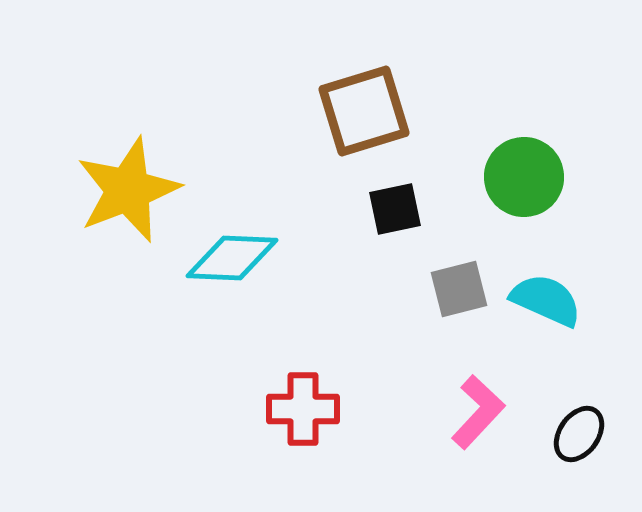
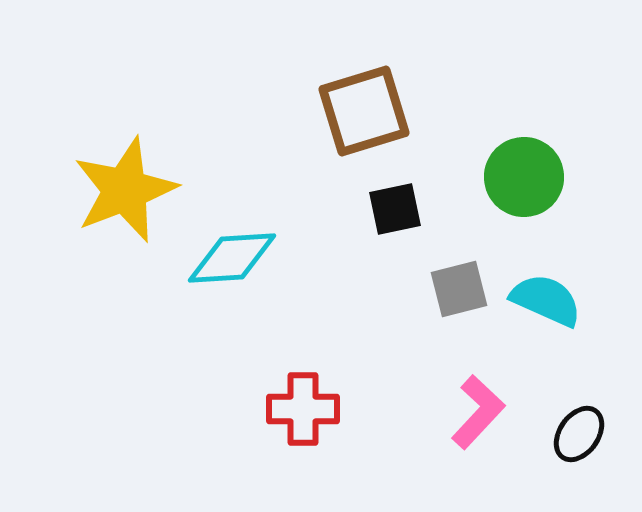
yellow star: moved 3 px left
cyan diamond: rotated 6 degrees counterclockwise
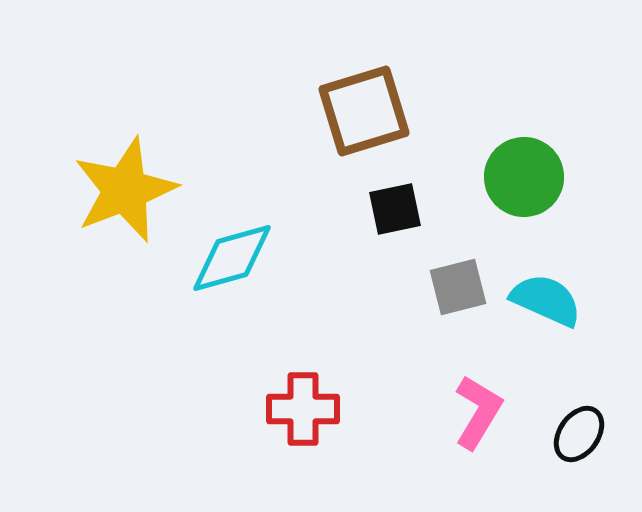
cyan diamond: rotated 12 degrees counterclockwise
gray square: moved 1 px left, 2 px up
pink L-shape: rotated 12 degrees counterclockwise
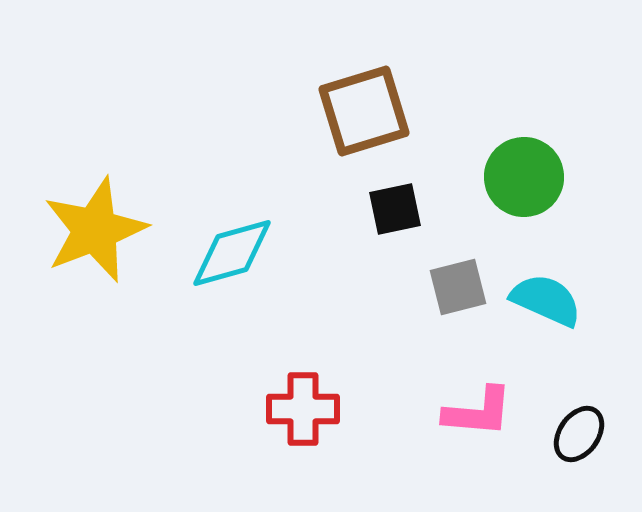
yellow star: moved 30 px left, 40 px down
cyan diamond: moved 5 px up
pink L-shape: rotated 64 degrees clockwise
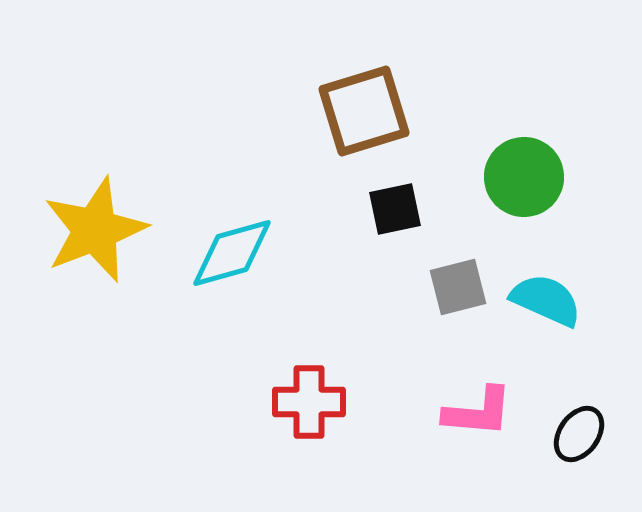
red cross: moved 6 px right, 7 px up
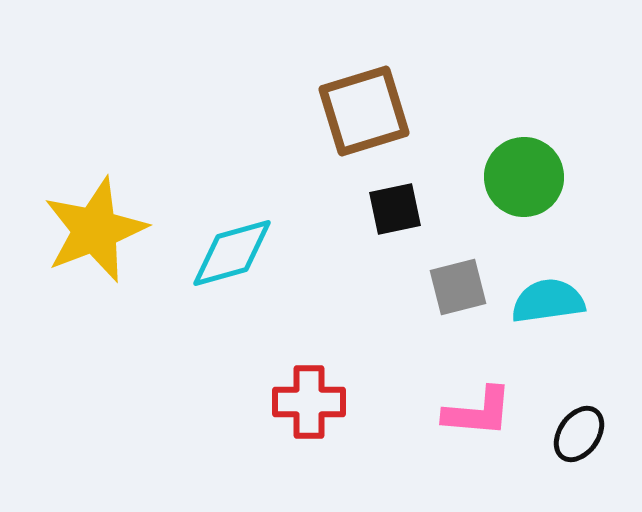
cyan semicircle: moved 2 px right, 1 px down; rotated 32 degrees counterclockwise
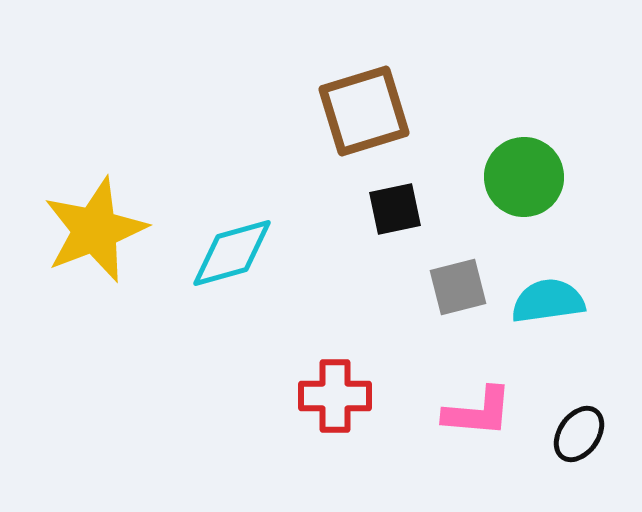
red cross: moved 26 px right, 6 px up
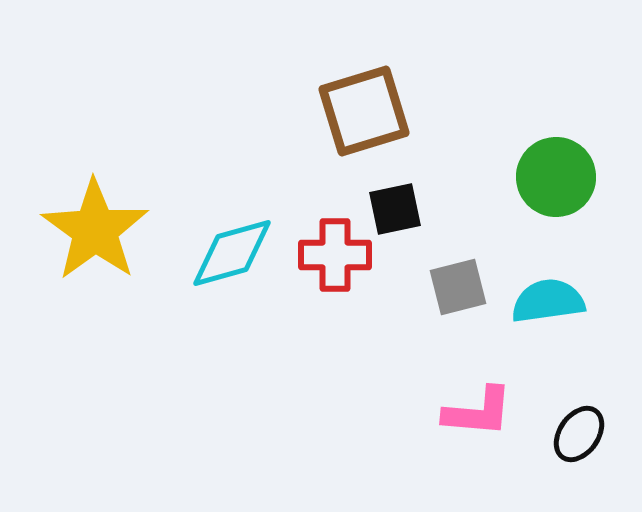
green circle: moved 32 px right
yellow star: rotated 15 degrees counterclockwise
red cross: moved 141 px up
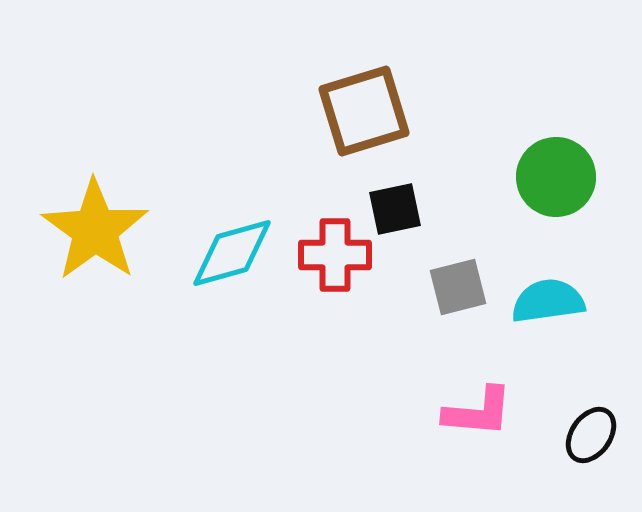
black ellipse: moved 12 px right, 1 px down
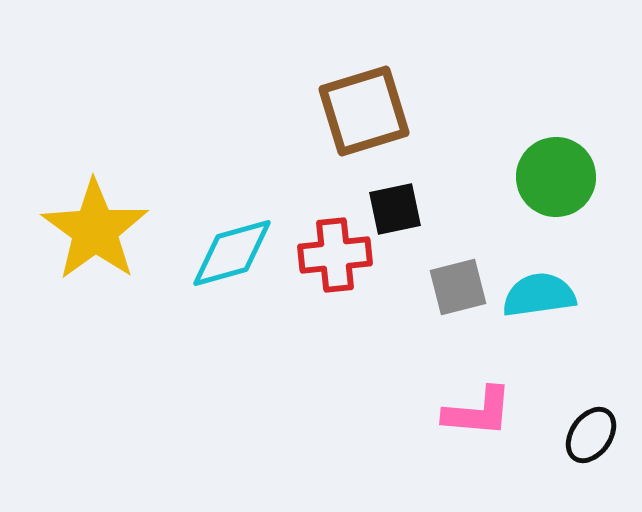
red cross: rotated 6 degrees counterclockwise
cyan semicircle: moved 9 px left, 6 px up
